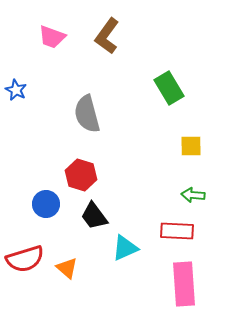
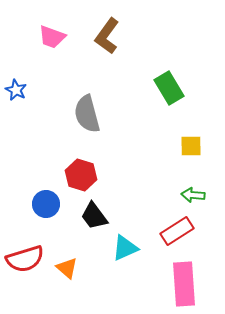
red rectangle: rotated 36 degrees counterclockwise
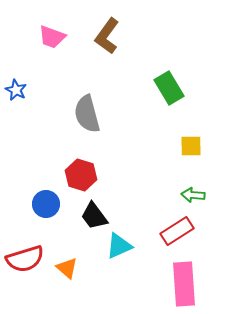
cyan triangle: moved 6 px left, 2 px up
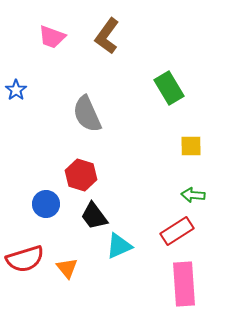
blue star: rotated 10 degrees clockwise
gray semicircle: rotated 9 degrees counterclockwise
orange triangle: rotated 10 degrees clockwise
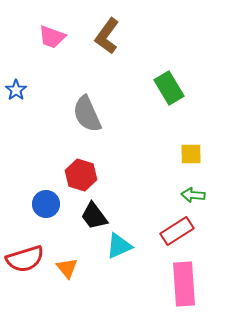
yellow square: moved 8 px down
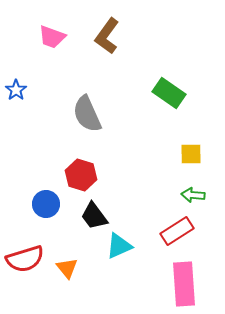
green rectangle: moved 5 px down; rotated 24 degrees counterclockwise
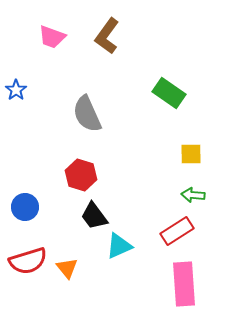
blue circle: moved 21 px left, 3 px down
red semicircle: moved 3 px right, 2 px down
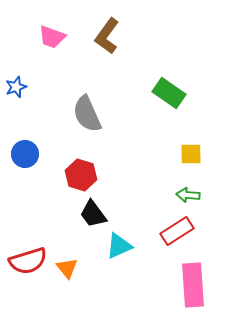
blue star: moved 3 px up; rotated 15 degrees clockwise
green arrow: moved 5 px left
blue circle: moved 53 px up
black trapezoid: moved 1 px left, 2 px up
pink rectangle: moved 9 px right, 1 px down
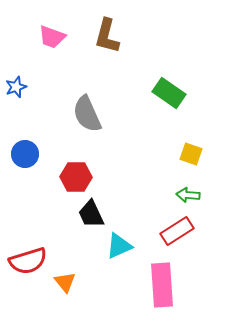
brown L-shape: rotated 21 degrees counterclockwise
yellow square: rotated 20 degrees clockwise
red hexagon: moved 5 px left, 2 px down; rotated 16 degrees counterclockwise
black trapezoid: moved 2 px left; rotated 12 degrees clockwise
orange triangle: moved 2 px left, 14 px down
pink rectangle: moved 31 px left
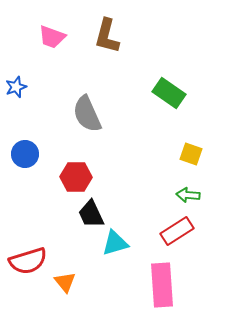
cyan triangle: moved 4 px left, 3 px up; rotated 8 degrees clockwise
